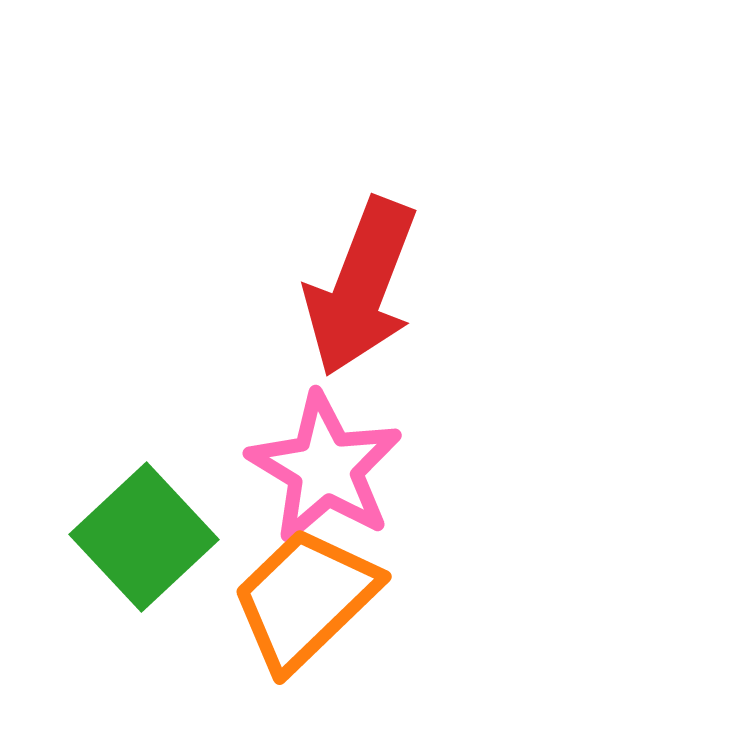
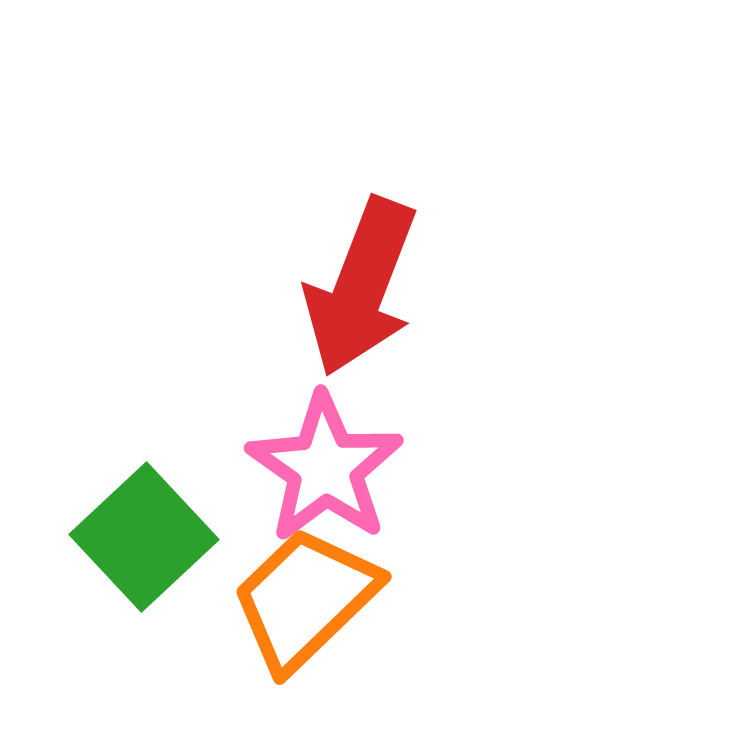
pink star: rotated 4 degrees clockwise
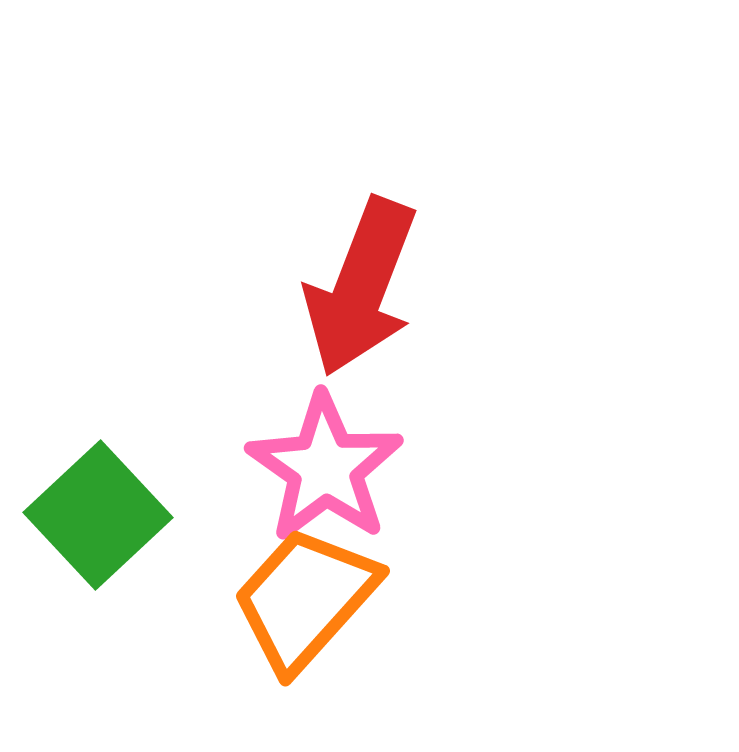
green square: moved 46 px left, 22 px up
orange trapezoid: rotated 4 degrees counterclockwise
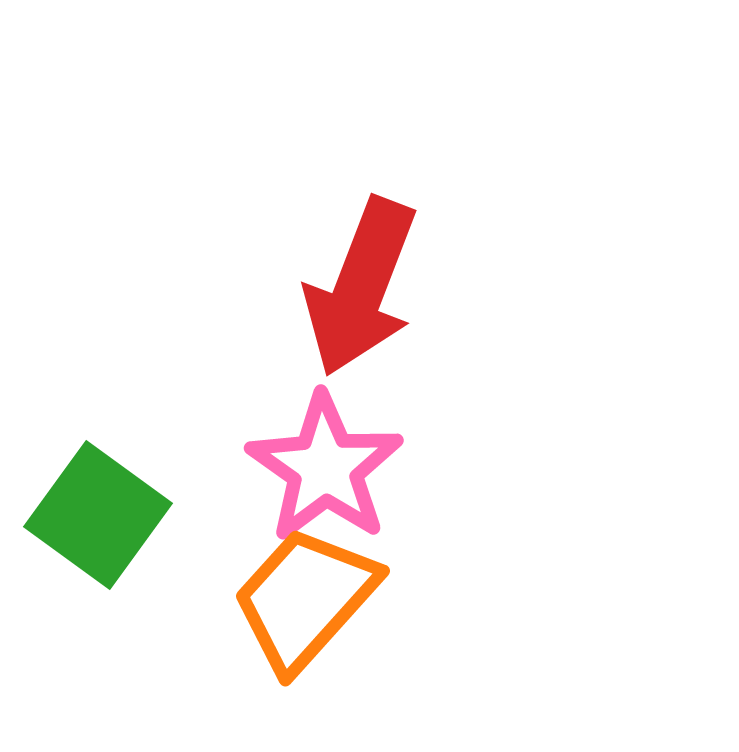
green square: rotated 11 degrees counterclockwise
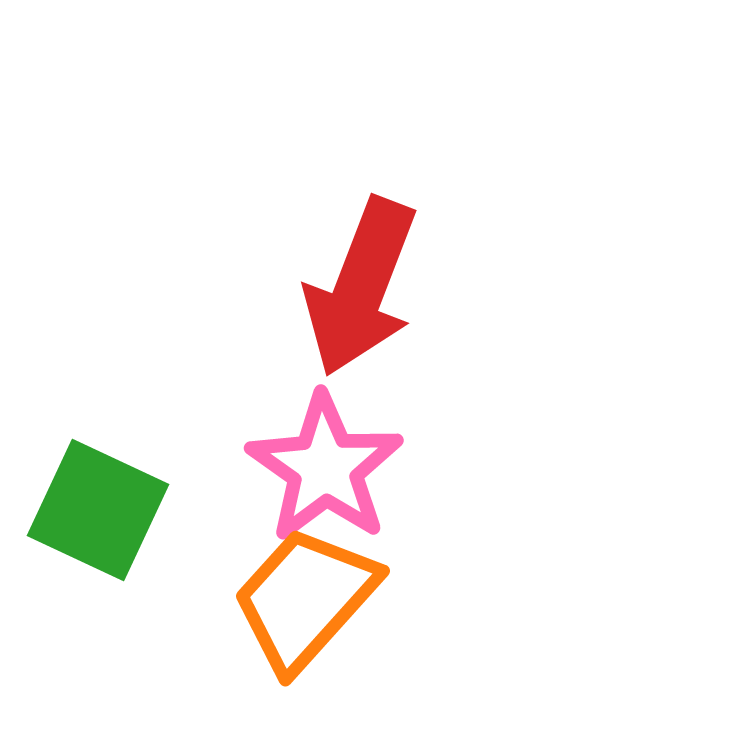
green square: moved 5 px up; rotated 11 degrees counterclockwise
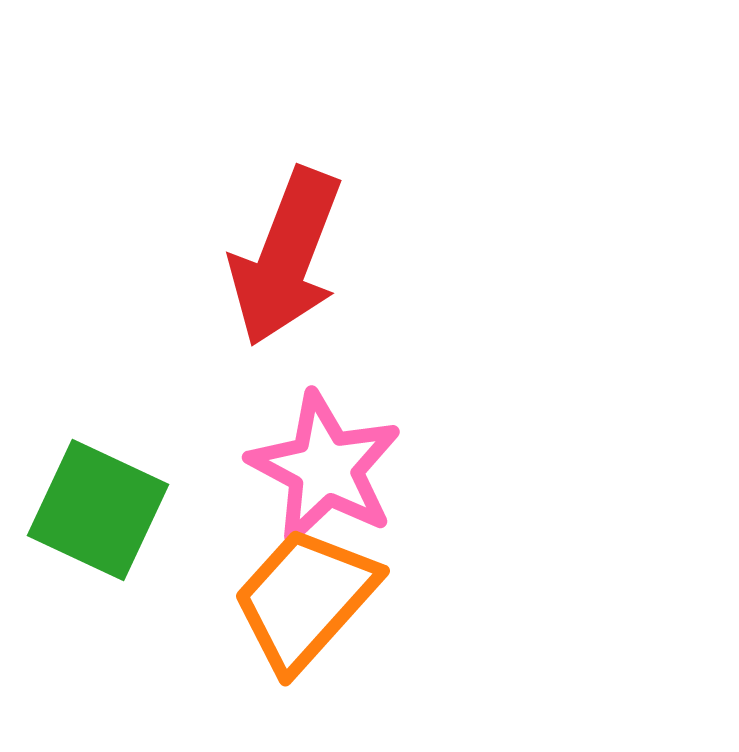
red arrow: moved 75 px left, 30 px up
pink star: rotated 7 degrees counterclockwise
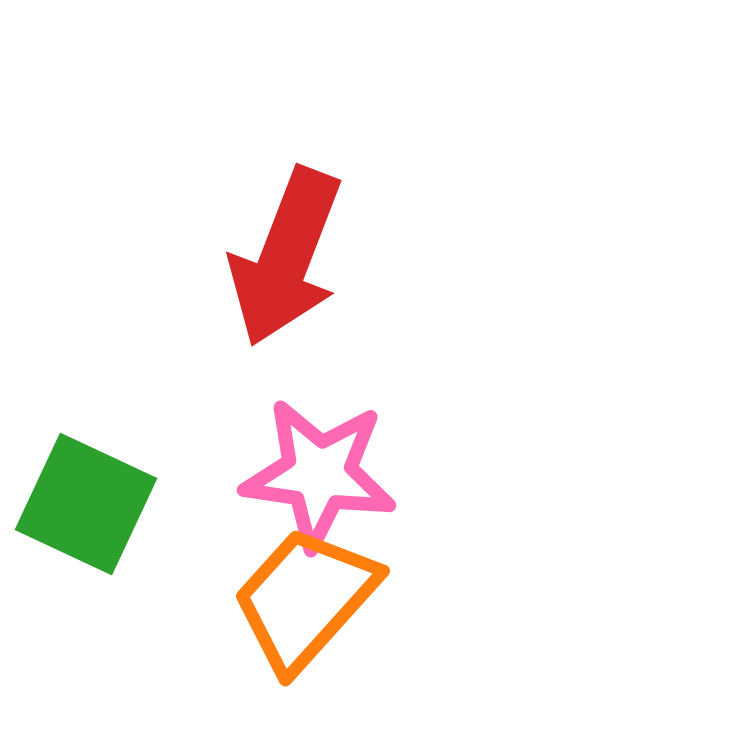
pink star: moved 6 px left, 6 px down; rotated 20 degrees counterclockwise
green square: moved 12 px left, 6 px up
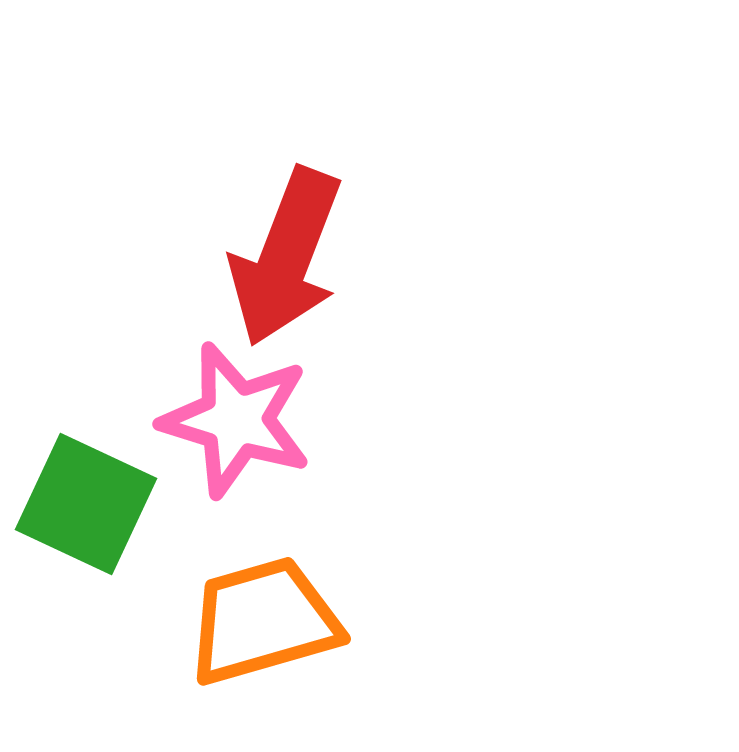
pink star: moved 83 px left, 54 px up; rotated 9 degrees clockwise
orange trapezoid: moved 42 px left, 22 px down; rotated 32 degrees clockwise
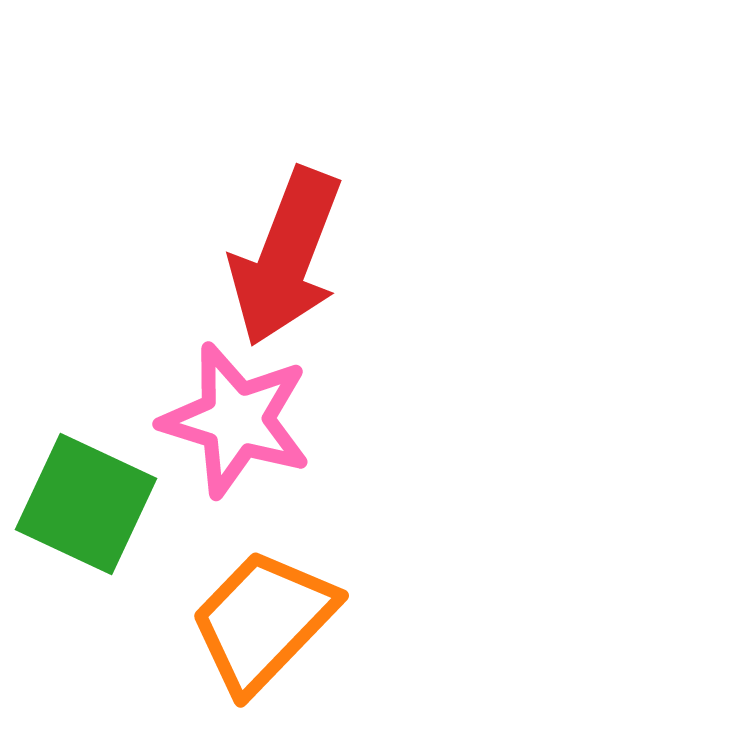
orange trapezoid: rotated 30 degrees counterclockwise
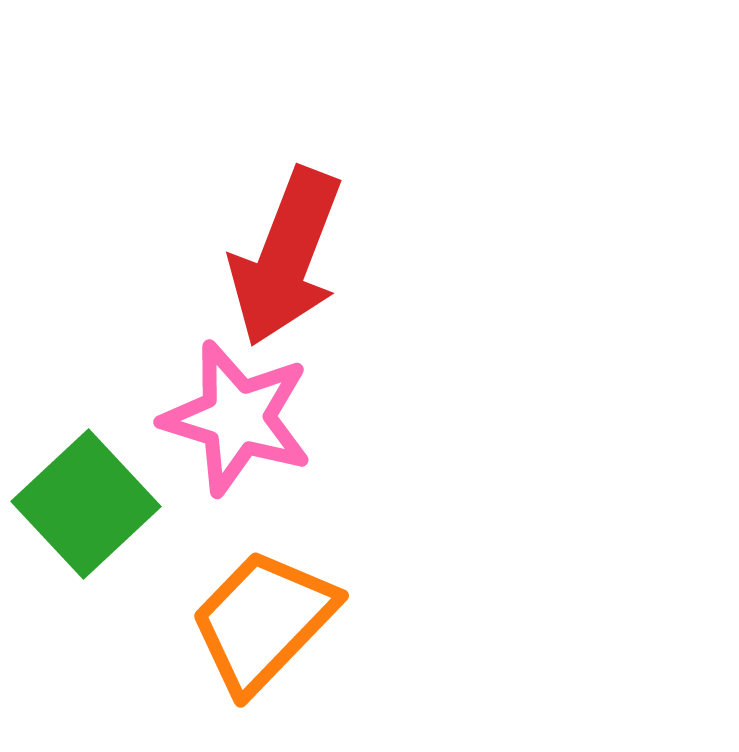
pink star: moved 1 px right, 2 px up
green square: rotated 22 degrees clockwise
